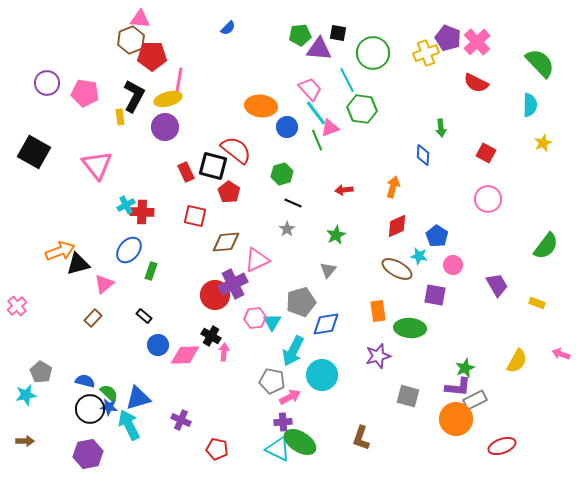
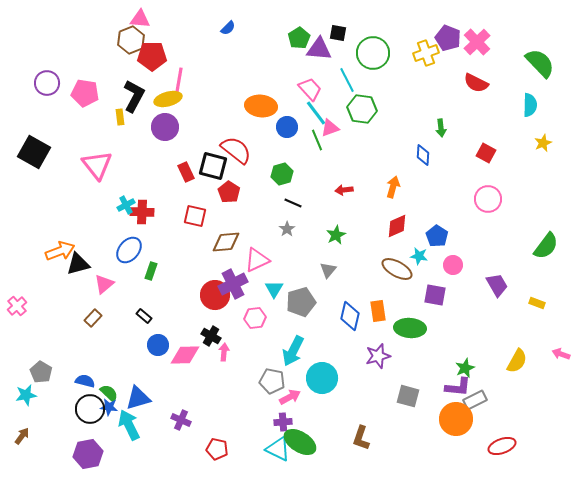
green pentagon at (300, 35): moved 1 px left, 3 px down; rotated 25 degrees counterclockwise
cyan triangle at (272, 322): moved 2 px right, 33 px up
blue diamond at (326, 324): moved 24 px right, 8 px up; rotated 68 degrees counterclockwise
cyan circle at (322, 375): moved 3 px down
brown arrow at (25, 441): moved 3 px left, 5 px up; rotated 54 degrees counterclockwise
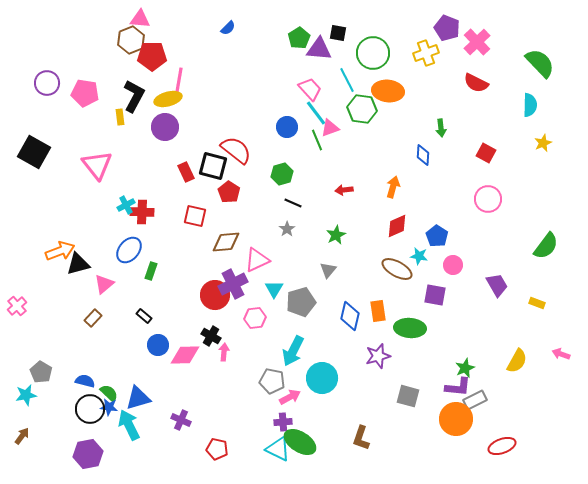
purple pentagon at (448, 38): moved 1 px left, 10 px up
orange ellipse at (261, 106): moved 127 px right, 15 px up
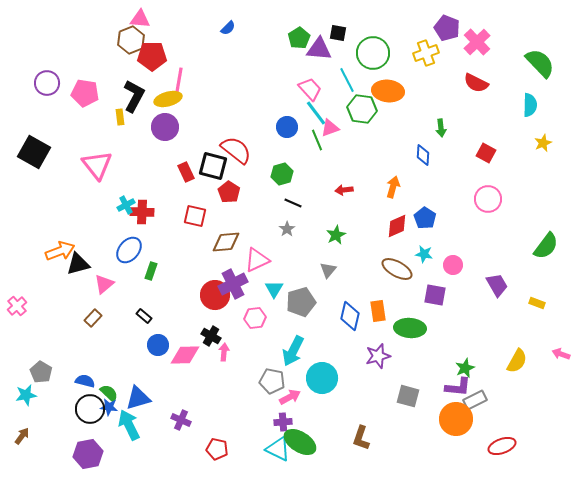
blue pentagon at (437, 236): moved 12 px left, 18 px up
cyan star at (419, 256): moved 5 px right, 2 px up
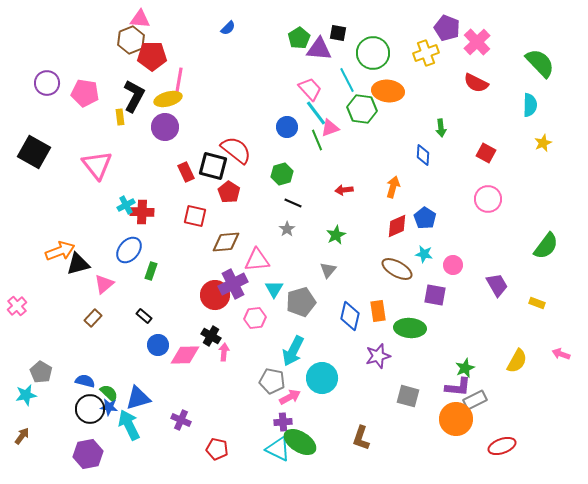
pink triangle at (257, 260): rotated 20 degrees clockwise
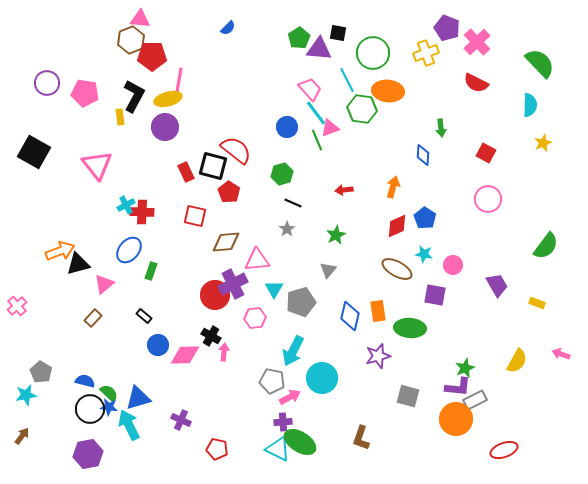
red ellipse at (502, 446): moved 2 px right, 4 px down
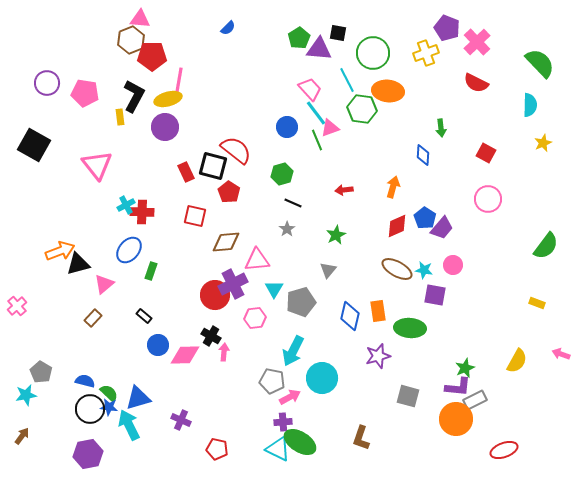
black square at (34, 152): moved 7 px up
cyan star at (424, 254): moved 16 px down
purple trapezoid at (497, 285): moved 55 px left, 57 px up; rotated 70 degrees clockwise
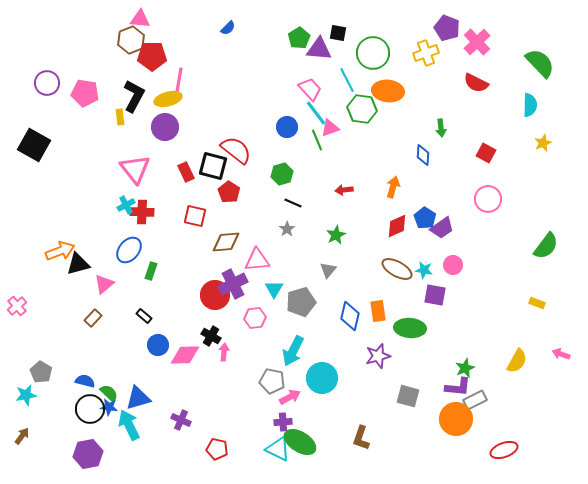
pink triangle at (97, 165): moved 38 px right, 4 px down
purple trapezoid at (442, 228): rotated 15 degrees clockwise
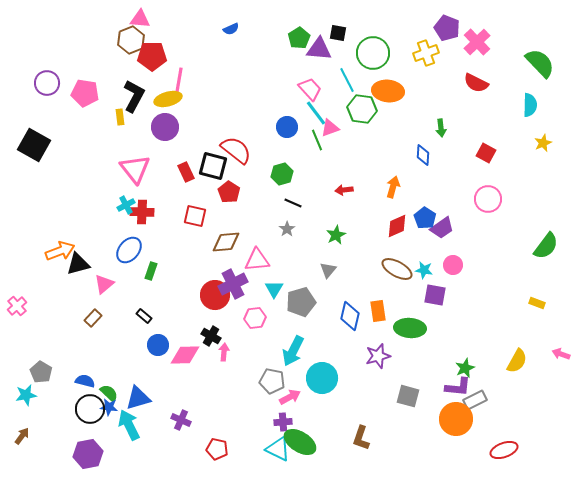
blue semicircle at (228, 28): moved 3 px right, 1 px down; rotated 21 degrees clockwise
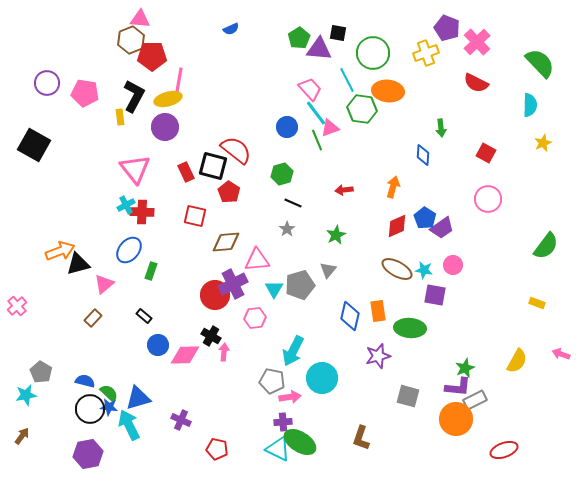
gray pentagon at (301, 302): moved 1 px left, 17 px up
pink arrow at (290, 397): rotated 20 degrees clockwise
